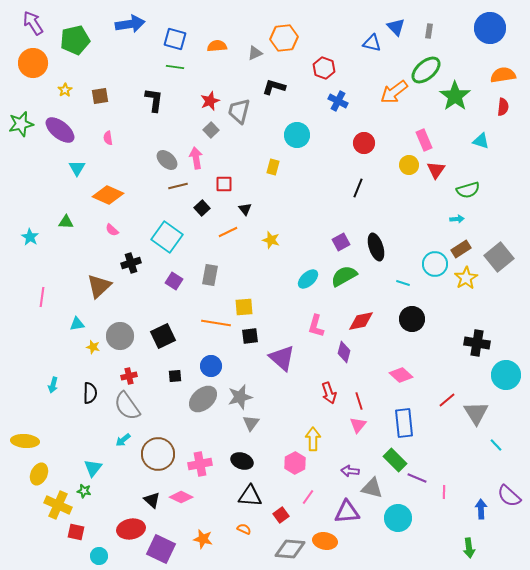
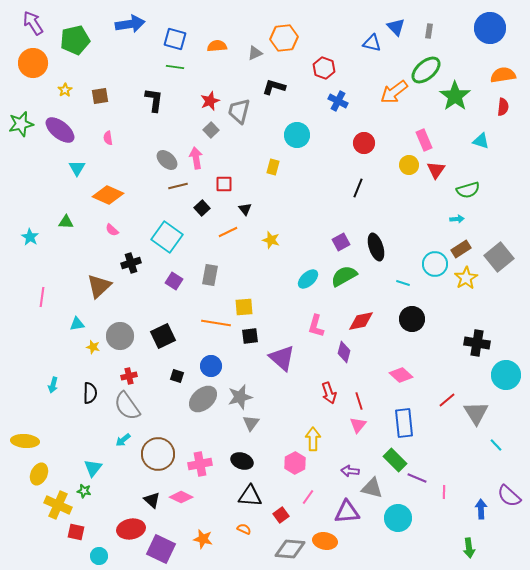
black square at (175, 376): moved 2 px right; rotated 24 degrees clockwise
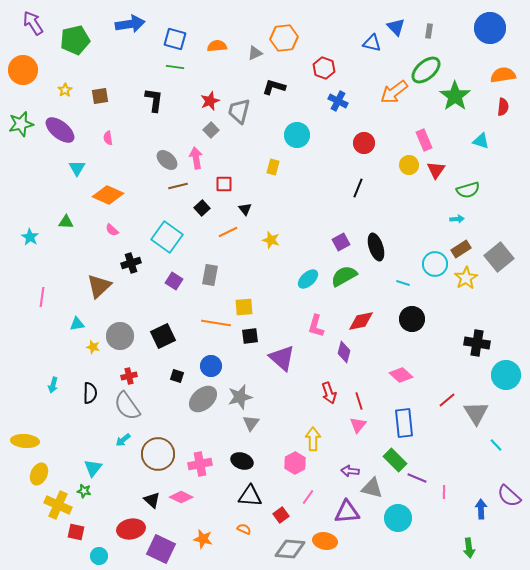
orange circle at (33, 63): moved 10 px left, 7 px down
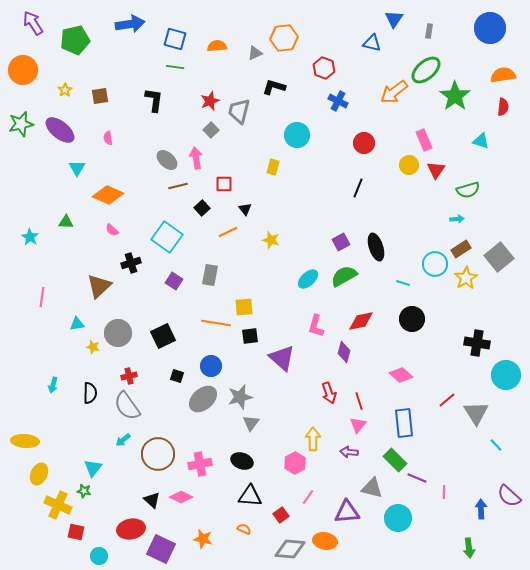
blue triangle at (396, 27): moved 2 px left, 8 px up; rotated 18 degrees clockwise
gray circle at (120, 336): moved 2 px left, 3 px up
purple arrow at (350, 471): moved 1 px left, 19 px up
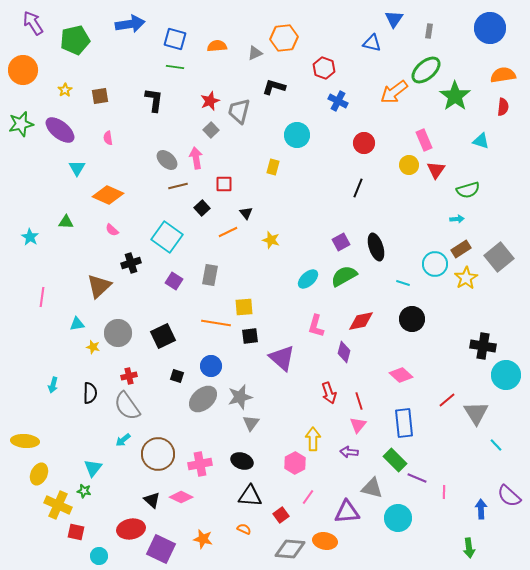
black triangle at (245, 209): moved 1 px right, 4 px down
black cross at (477, 343): moved 6 px right, 3 px down
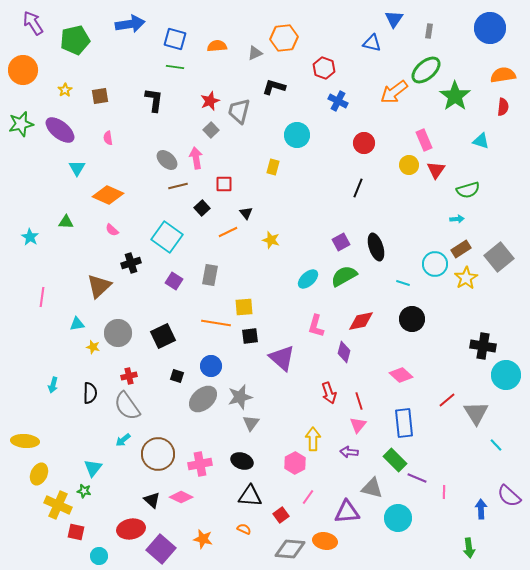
purple square at (161, 549): rotated 16 degrees clockwise
